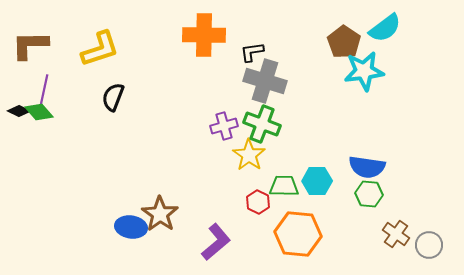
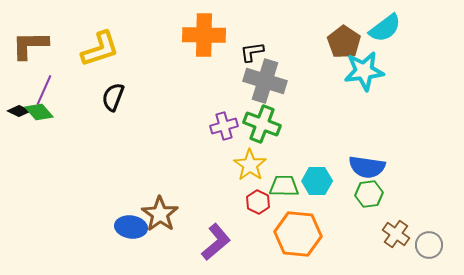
purple line: rotated 12 degrees clockwise
yellow star: moved 1 px right, 10 px down
green hexagon: rotated 12 degrees counterclockwise
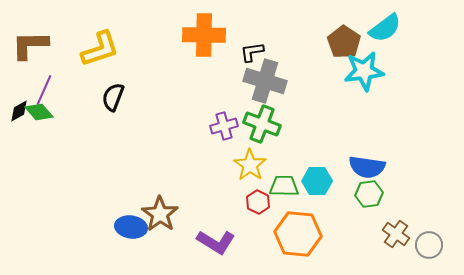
black diamond: rotated 55 degrees counterclockwise
purple L-shape: rotated 72 degrees clockwise
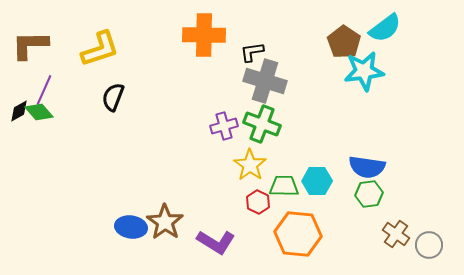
brown star: moved 5 px right, 8 px down
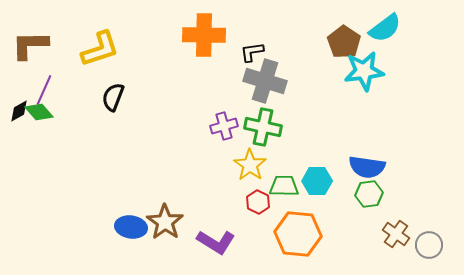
green cross: moved 1 px right, 3 px down; rotated 9 degrees counterclockwise
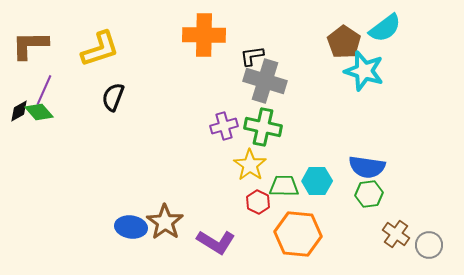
black L-shape: moved 4 px down
cyan star: rotated 24 degrees clockwise
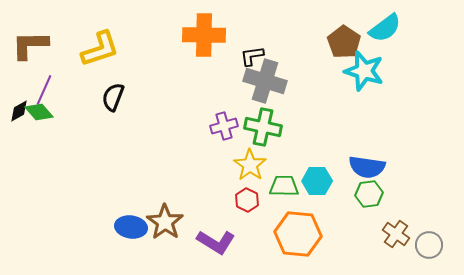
red hexagon: moved 11 px left, 2 px up
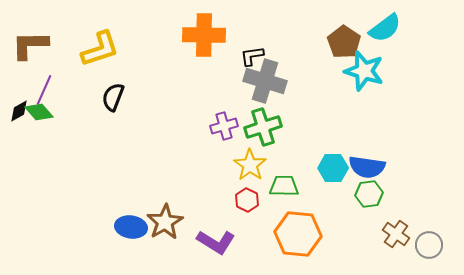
green cross: rotated 30 degrees counterclockwise
cyan hexagon: moved 16 px right, 13 px up
brown star: rotated 6 degrees clockwise
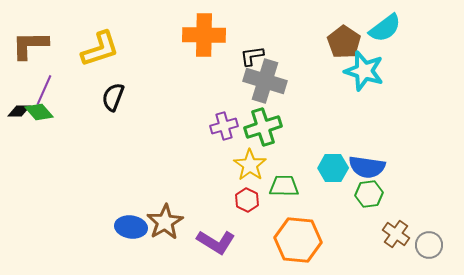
black diamond: rotated 30 degrees clockwise
orange hexagon: moved 6 px down
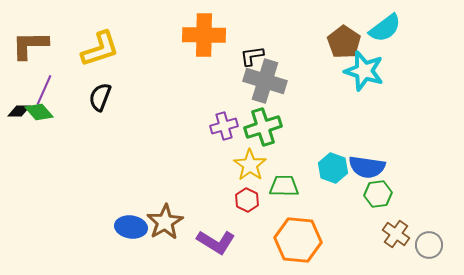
black semicircle: moved 13 px left
cyan hexagon: rotated 20 degrees clockwise
green hexagon: moved 9 px right
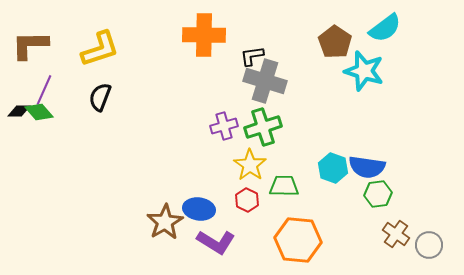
brown pentagon: moved 9 px left
blue ellipse: moved 68 px right, 18 px up
